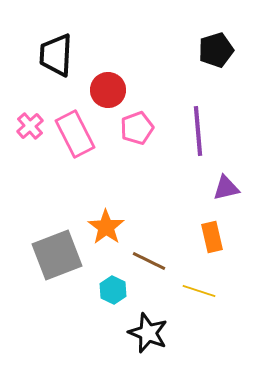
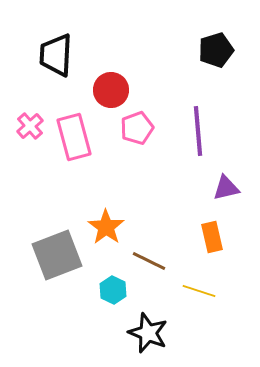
red circle: moved 3 px right
pink rectangle: moved 1 px left, 3 px down; rotated 12 degrees clockwise
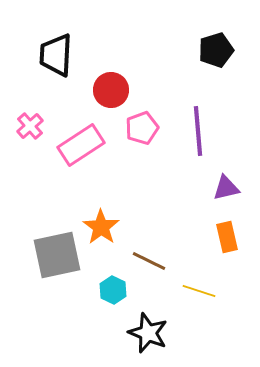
pink pentagon: moved 5 px right
pink rectangle: moved 7 px right, 8 px down; rotated 72 degrees clockwise
orange star: moved 5 px left
orange rectangle: moved 15 px right
gray square: rotated 9 degrees clockwise
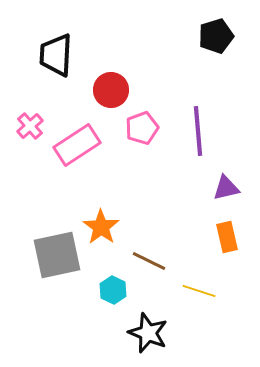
black pentagon: moved 14 px up
pink rectangle: moved 4 px left
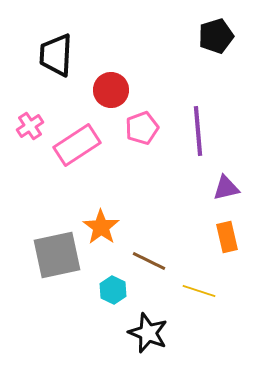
pink cross: rotated 8 degrees clockwise
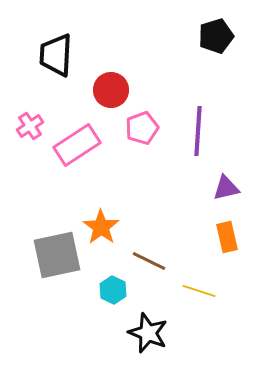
purple line: rotated 9 degrees clockwise
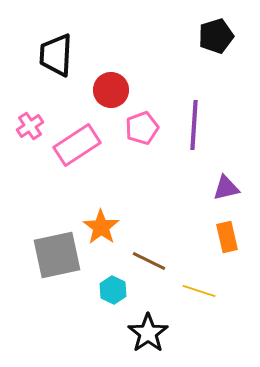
purple line: moved 4 px left, 6 px up
black star: rotated 15 degrees clockwise
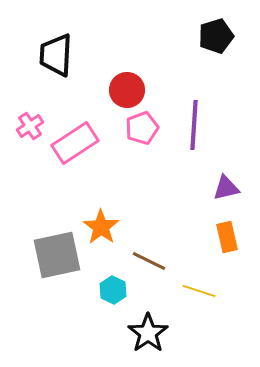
red circle: moved 16 px right
pink rectangle: moved 2 px left, 2 px up
